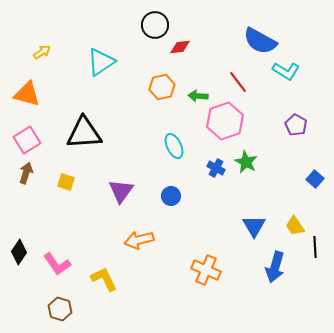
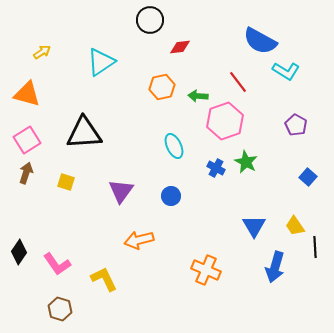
black circle: moved 5 px left, 5 px up
blue square: moved 7 px left, 2 px up
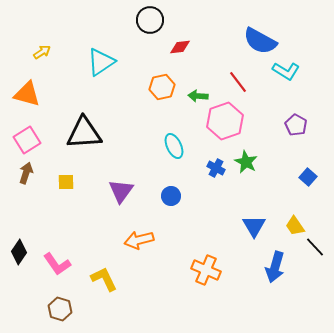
yellow square: rotated 18 degrees counterclockwise
black line: rotated 40 degrees counterclockwise
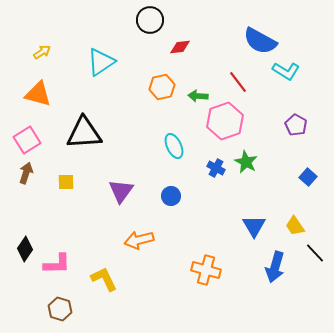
orange triangle: moved 11 px right
black line: moved 6 px down
black diamond: moved 6 px right, 3 px up
pink L-shape: rotated 56 degrees counterclockwise
orange cross: rotated 8 degrees counterclockwise
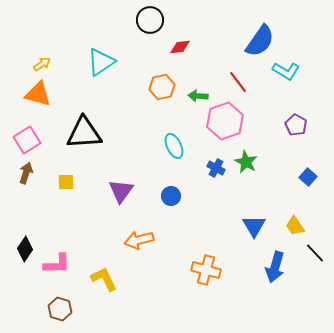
blue semicircle: rotated 84 degrees counterclockwise
yellow arrow: moved 12 px down
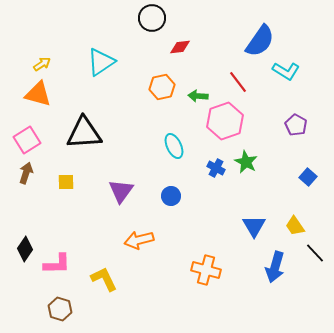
black circle: moved 2 px right, 2 px up
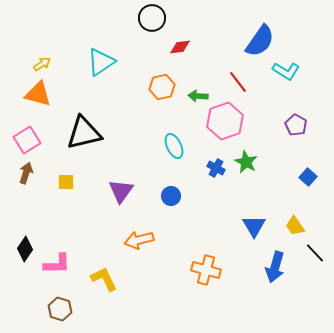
black triangle: rotated 9 degrees counterclockwise
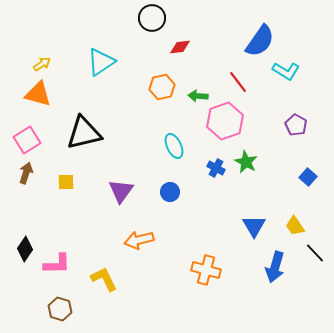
blue circle: moved 1 px left, 4 px up
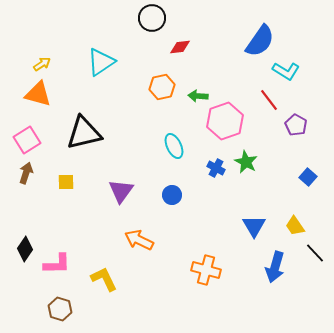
red line: moved 31 px right, 18 px down
blue circle: moved 2 px right, 3 px down
orange arrow: rotated 40 degrees clockwise
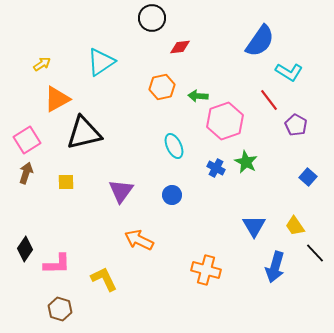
cyan L-shape: moved 3 px right, 1 px down
orange triangle: moved 19 px right, 5 px down; rotated 44 degrees counterclockwise
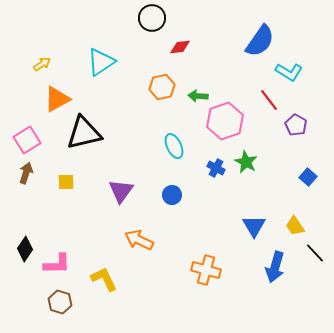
brown hexagon: moved 7 px up
